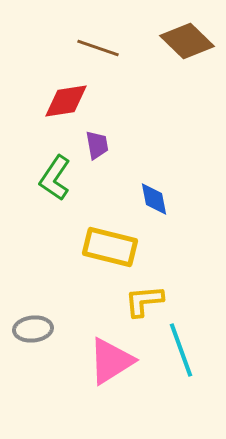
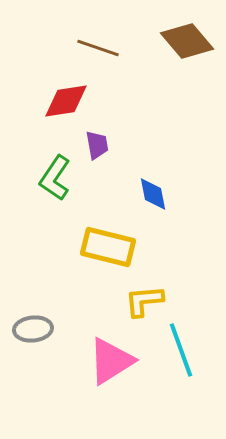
brown diamond: rotated 6 degrees clockwise
blue diamond: moved 1 px left, 5 px up
yellow rectangle: moved 2 px left
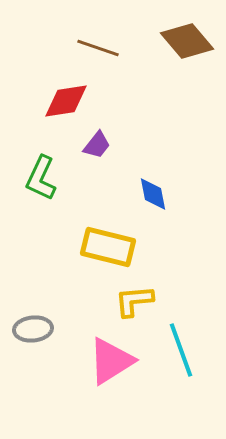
purple trapezoid: rotated 48 degrees clockwise
green L-shape: moved 14 px left; rotated 9 degrees counterclockwise
yellow L-shape: moved 10 px left
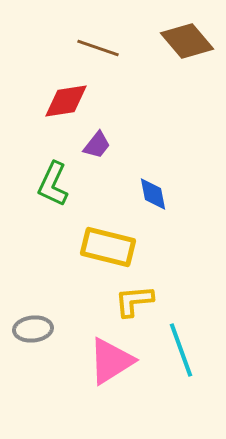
green L-shape: moved 12 px right, 6 px down
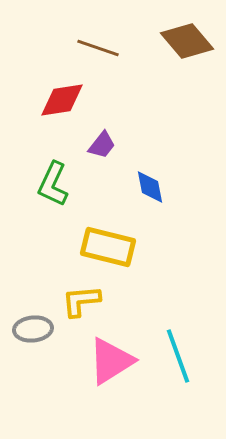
red diamond: moved 4 px left, 1 px up
purple trapezoid: moved 5 px right
blue diamond: moved 3 px left, 7 px up
yellow L-shape: moved 53 px left
cyan line: moved 3 px left, 6 px down
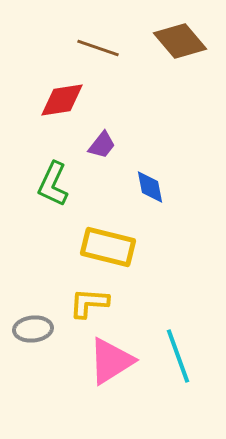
brown diamond: moved 7 px left
yellow L-shape: moved 8 px right, 2 px down; rotated 9 degrees clockwise
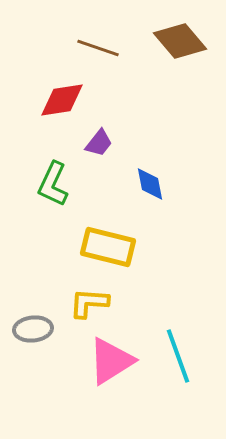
purple trapezoid: moved 3 px left, 2 px up
blue diamond: moved 3 px up
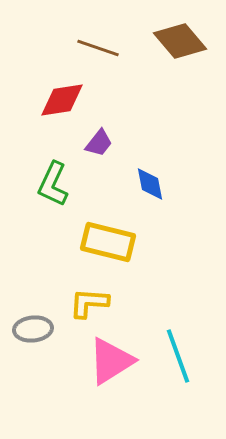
yellow rectangle: moved 5 px up
